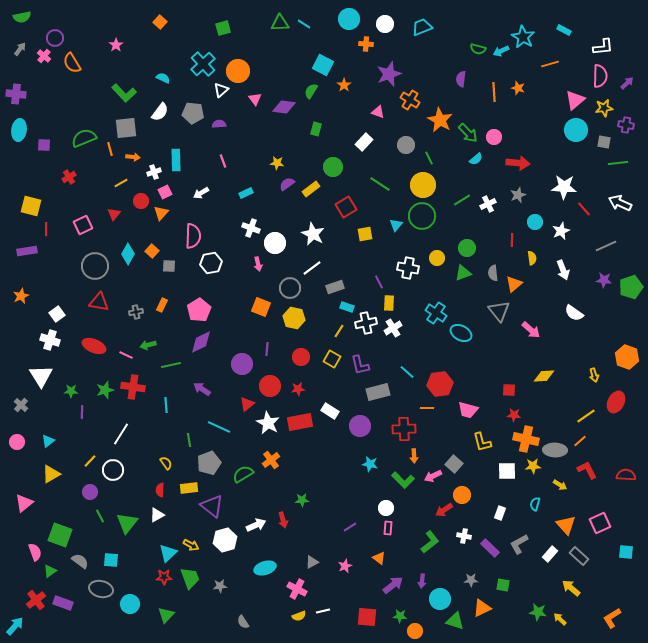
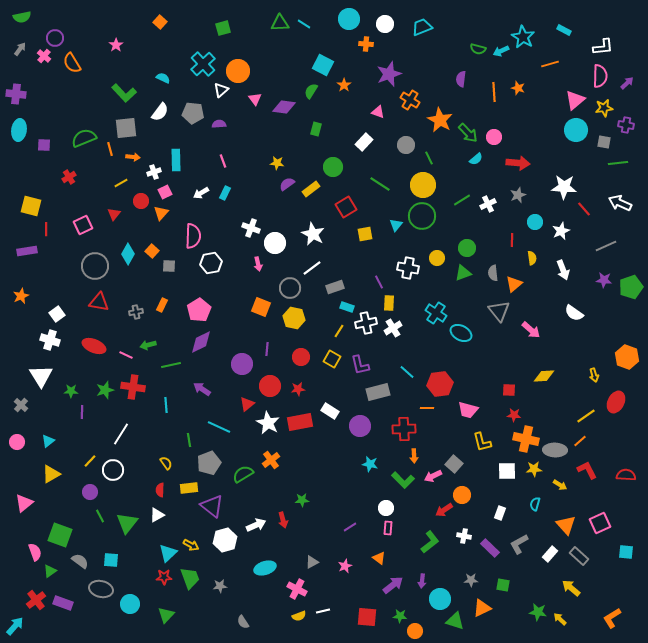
cyan rectangle at (246, 193): moved 21 px left; rotated 40 degrees counterclockwise
yellow star at (533, 466): moved 1 px right, 3 px down
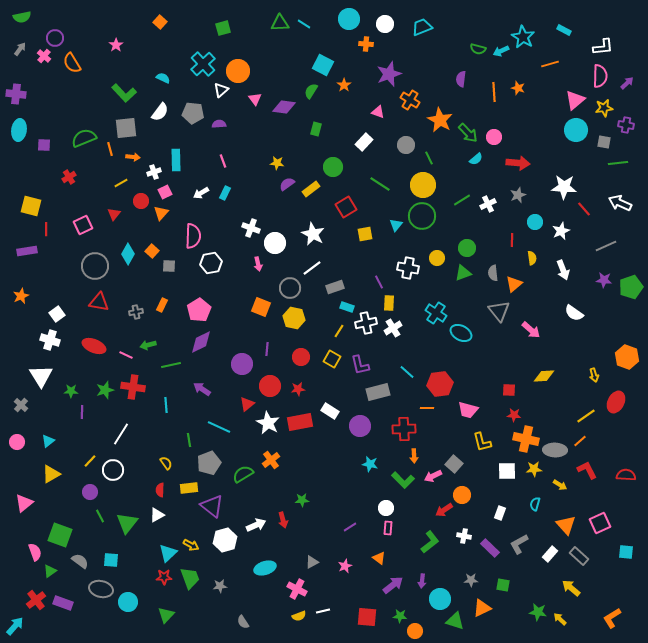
cyan circle at (130, 604): moved 2 px left, 2 px up
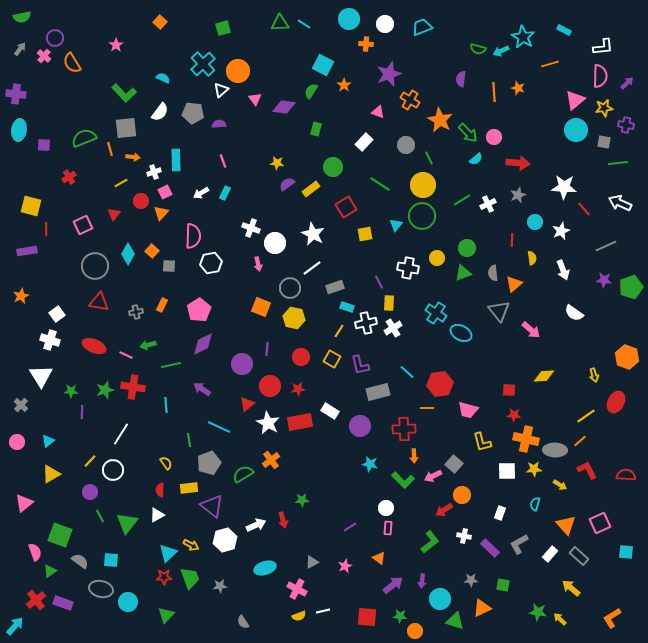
purple diamond at (201, 342): moved 2 px right, 2 px down
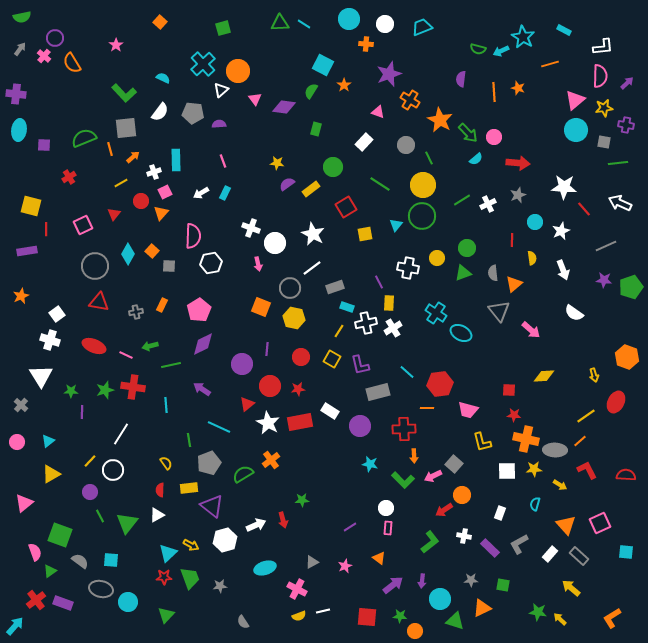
orange arrow at (133, 157): rotated 48 degrees counterclockwise
green arrow at (148, 345): moved 2 px right, 1 px down
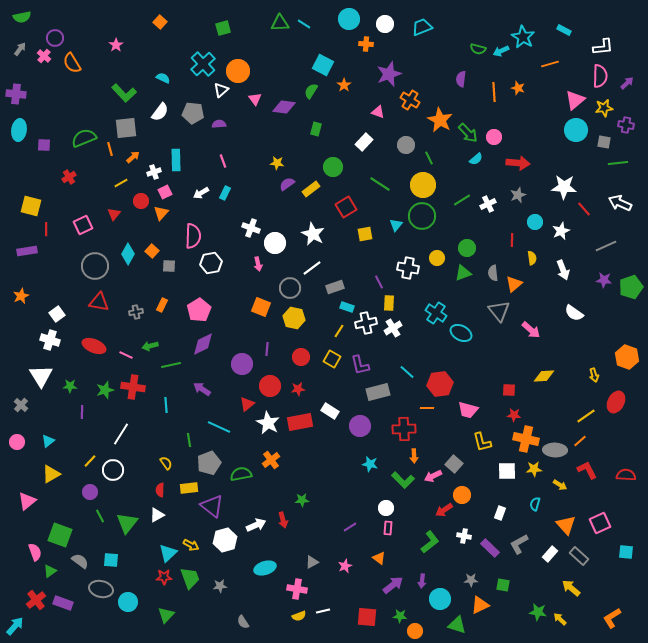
green star at (71, 391): moved 1 px left, 5 px up
green semicircle at (243, 474): moved 2 px left; rotated 20 degrees clockwise
pink triangle at (24, 503): moved 3 px right, 2 px up
pink cross at (297, 589): rotated 18 degrees counterclockwise
orange triangle at (482, 608): moved 2 px left, 3 px up
green triangle at (455, 621): moved 2 px right, 4 px down
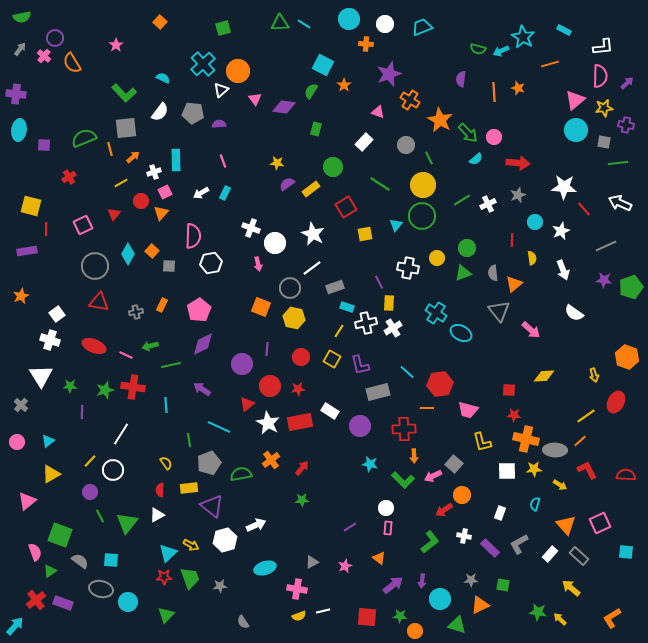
red arrow at (283, 520): moved 19 px right, 52 px up; rotated 126 degrees counterclockwise
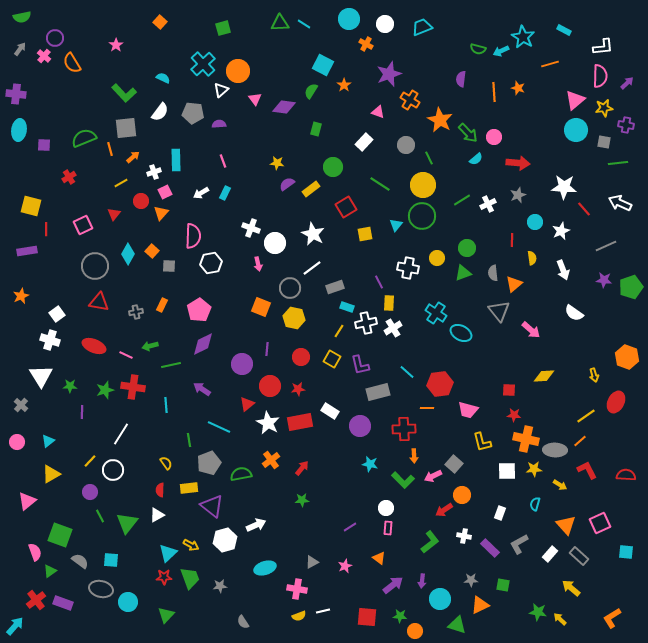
orange cross at (366, 44): rotated 24 degrees clockwise
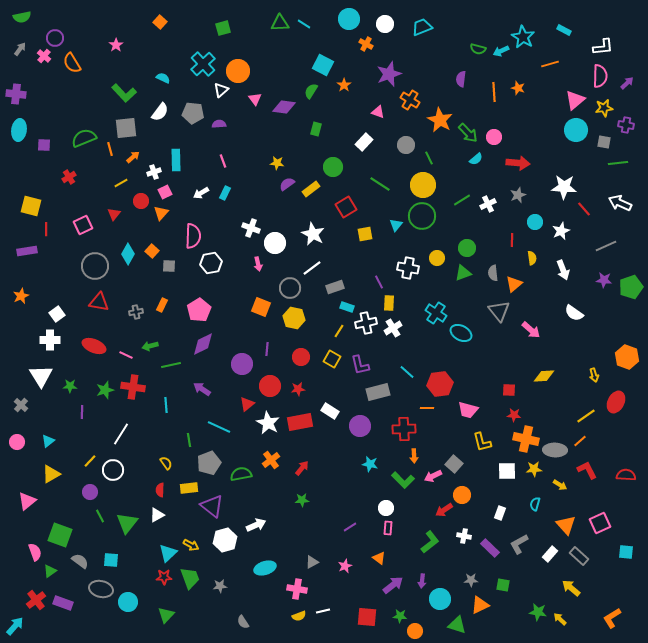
white cross at (50, 340): rotated 18 degrees counterclockwise
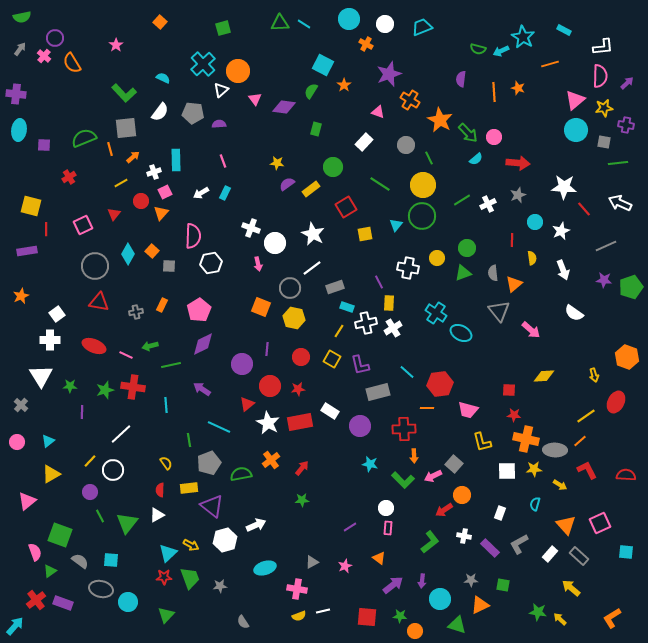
white line at (121, 434): rotated 15 degrees clockwise
